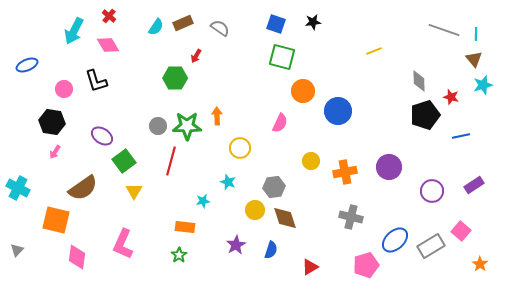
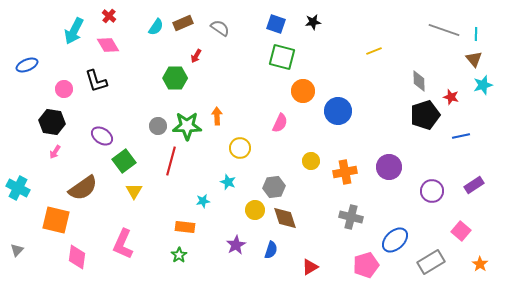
gray rectangle at (431, 246): moved 16 px down
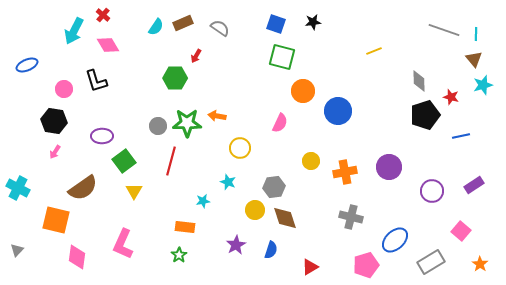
red cross at (109, 16): moved 6 px left, 1 px up
orange arrow at (217, 116): rotated 78 degrees counterclockwise
black hexagon at (52, 122): moved 2 px right, 1 px up
green star at (187, 126): moved 3 px up
purple ellipse at (102, 136): rotated 35 degrees counterclockwise
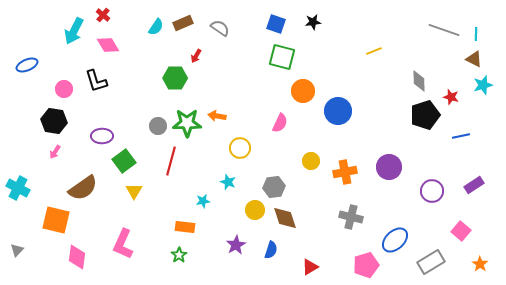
brown triangle at (474, 59): rotated 24 degrees counterclockwise
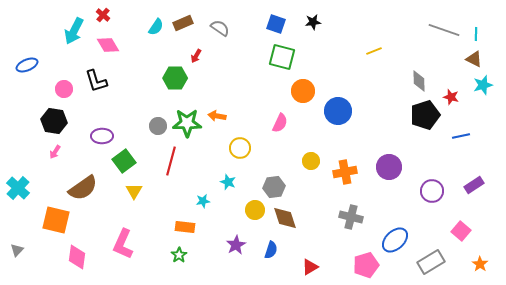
cyan cross at (18, 188): rotated 15 degrees clockwise
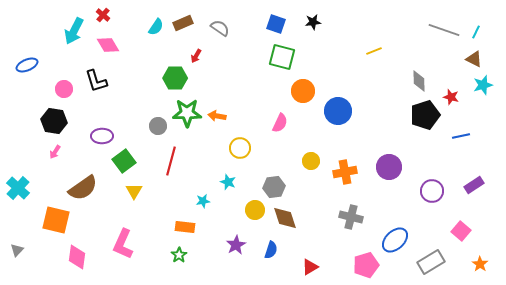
cyan line at (476, 34): moved 2 px up; rotated 24 degrees clockwise
green star at (187, 123): moved 10 px up
